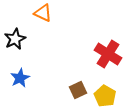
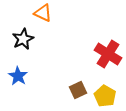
black star: moved 8 px right
blue star: moved 2 px left, 2 px up; rotated 12 degrees counterclockwise
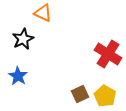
brown square: moved 2 px right, 4 px down
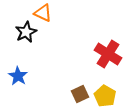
black star: moved 3 px right, 7 px up
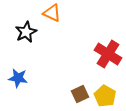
orange triangle: moved 9 px right
blue star: moved 2 px down; rotated 24 degrees counterclockwise
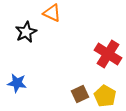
blue star: moved 1 px left, 5 px down
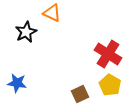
yellow pentagon: moved 5 px right, 11 px up
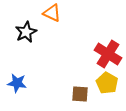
yellow pentagon: moved 3 px left, 2 px up
brown square: rotated 30 degrees clockwise
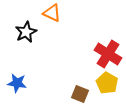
brown square: rotated 18 degrees clockwise
